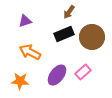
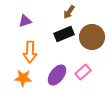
orange arrow: rotated 115 degrees counterclockwise
orange star: moved 3 px right, 3 px up
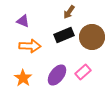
purple triangle: moved 2 px left; rotated 40 degrees clockwise
black rectangle: moved 1 px down
orange arrow: moved 6 px up; rotated 90 degrees counterclockwise
orange star: rotated 30 degrees clockwise
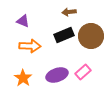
brown arrow: rotated 48 degrees clockwise
brown circle: moved 1 px left, 1 px up
purple ellipse: rotated 35 degrees clockwise
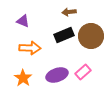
orange arrow: moved 2 px down
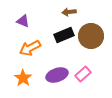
orange arrow: rotated 150 degrees clockwise
pink rectangle: moved 2 px down
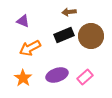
pink rectangle: moved 2 px right, 3 px down
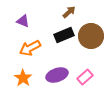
brown arrow: rotated 144 degrees clockwise
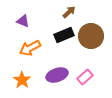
orange star: moved 1 px left, 2 px down
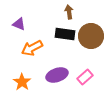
brown arrow: rotated 56 degrees counterclockwise
purple triangle: moved 4 px left, 3 px down
black rectangle: moved 1 px right, 1 px up; rotated 30 degrees clockwise
orange arrow: moved 2 px right
orange star: moved 2 px down
